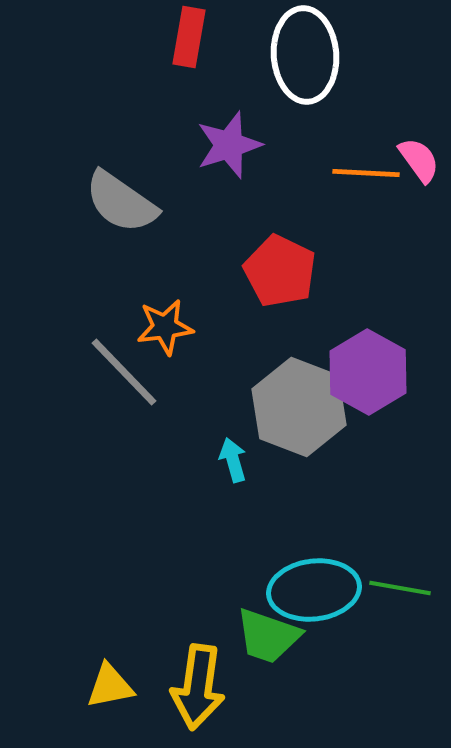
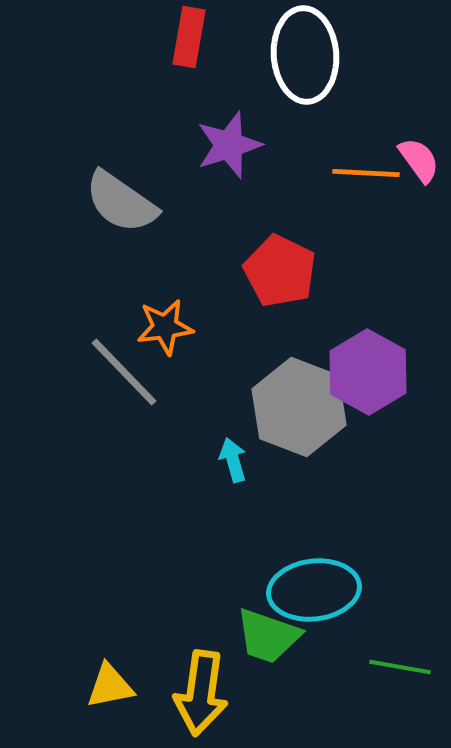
green line: moved 79 px down
yellow arrow: moved 3 px right, 6 px down
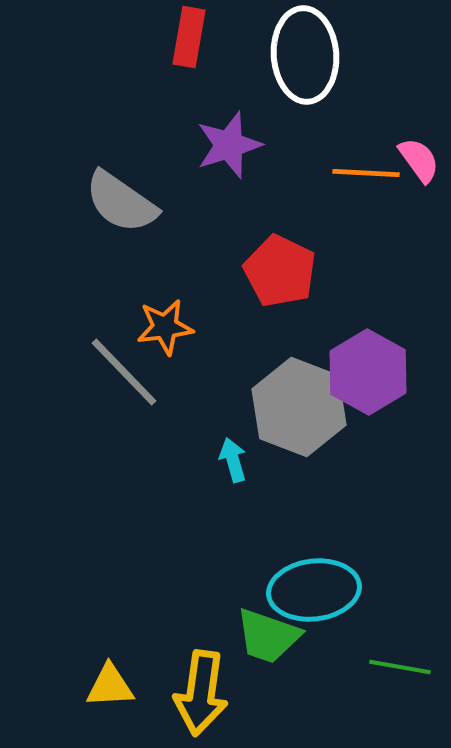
yellow triangle: rotated 8 degrees clockwise
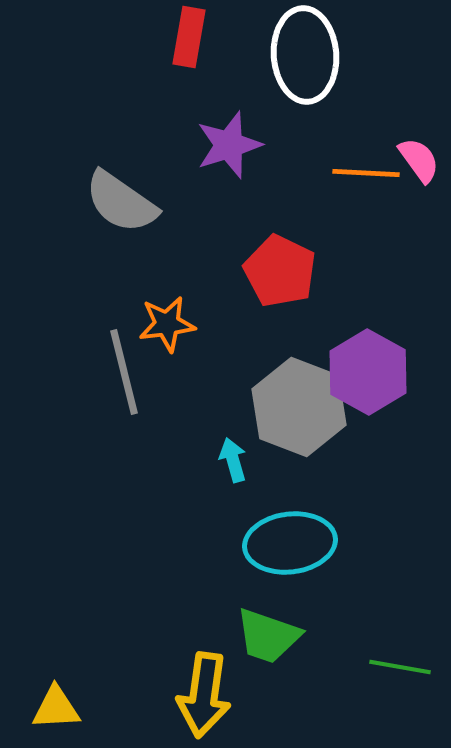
orange star: moved 2 px right, 3 px up
gray line: rotated 30 degrees clockwise
cyan ellipse: moved 24 px left, 47 px up
yellow triangle: moved 54 px left, 22 px down
yellow arrow: moved 3 px right, 2 px down
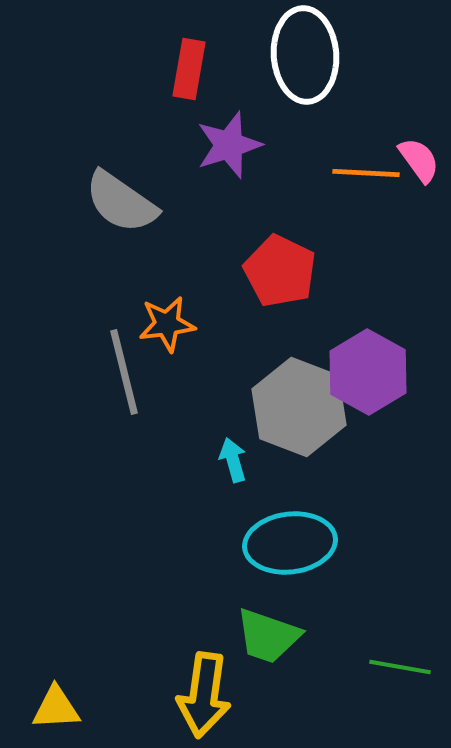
red rectangle: moved 32 px down
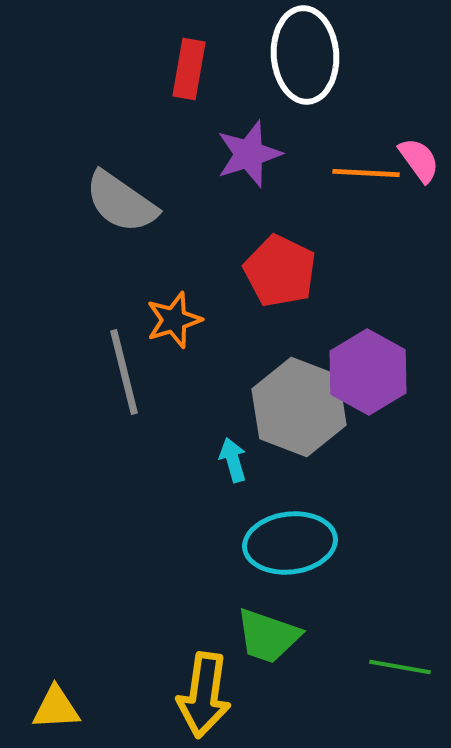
purple star: moved 20 px right, 9 px down
orange star: moved 7 px right, 4 px up; rotated 10 degrees counterclockwise
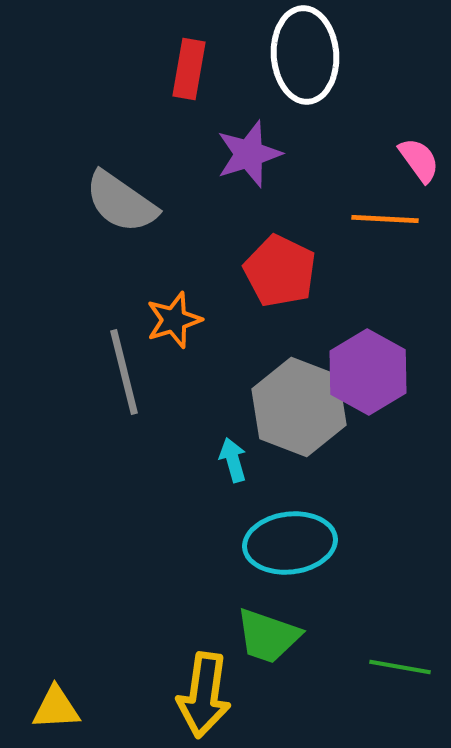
orange line: moved 19 px right, 46 px down
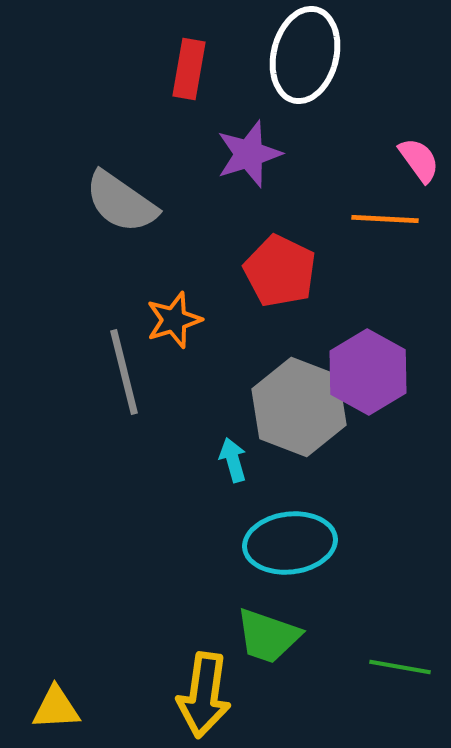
white ellipse: rotated 18 degrees clockwise
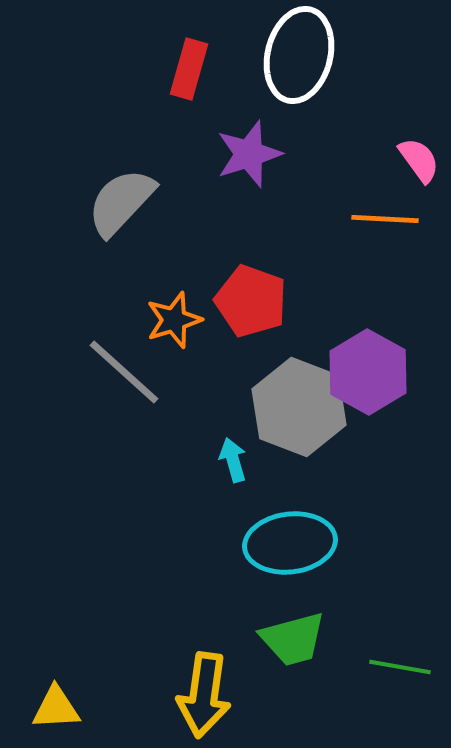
white ellipse: moved 6 px left
red rectangle: rotated 6 degrees clockwise
gray semicircle: rotated 98 degrees clockwise
red pentagon: moved 29 px left, 30 px down; rotated 6 degrees counterclockwise
gray line: rotated 34 degrees counterclockwise
green trapezoid: moved 25 px right, 3 px down; rotated 34 degrees counterclockwise
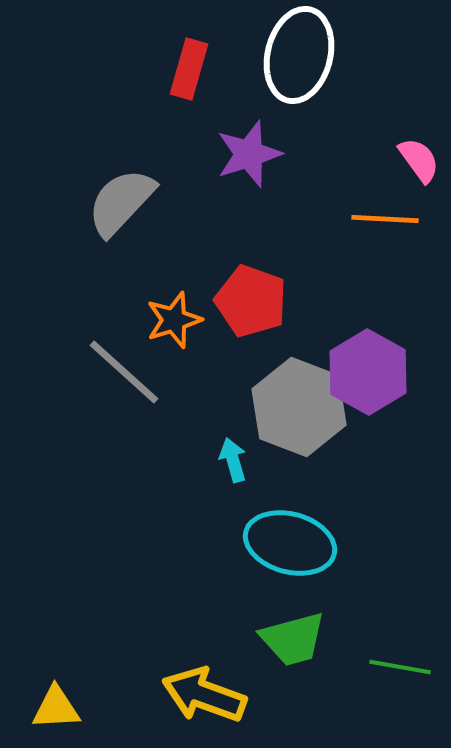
cyan ellipse: rotated 22 degrees clockwise
yellow arrow: rotated 102 degrees clockwise
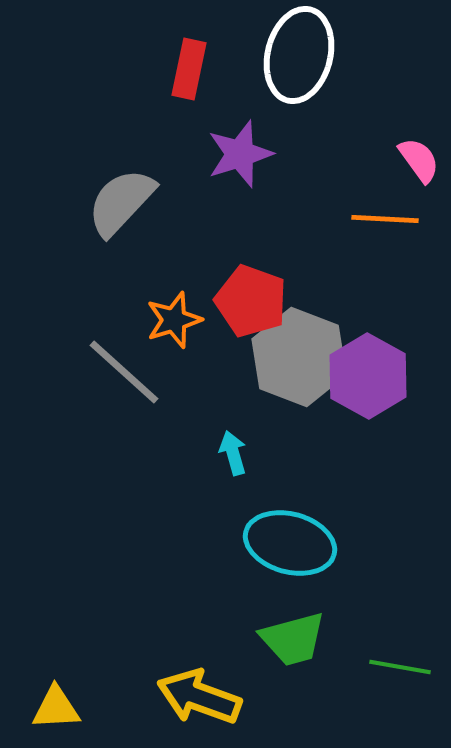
red rectangle: rotated 4 degrees counterclockwise
purple star: moved 9 px left
purple hexagon: moved 4 px down
gray hexagon: moved 50 px up
cyan arrow: moved 7 px up
yellow arrow: moved 5 px left, 2 px down
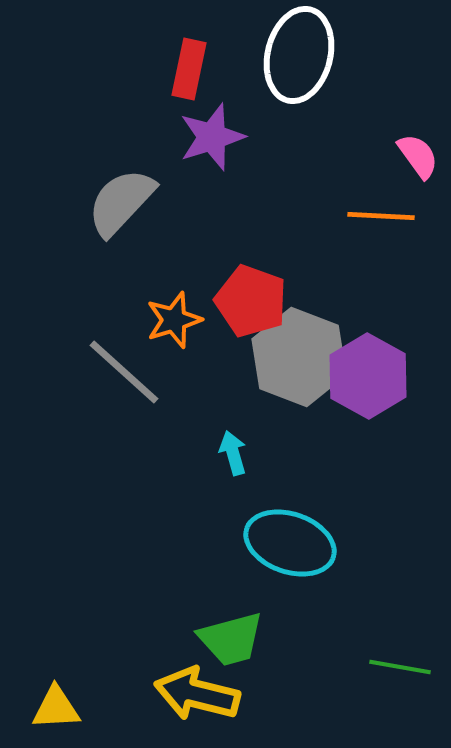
purple star: moved 28 px left, 17 px up
pink semicircle: moved 1 px left, 4 px up
orange line: moved 4 px left, 3 px up
cyan ellipse: rotated 4 degrees clockwise
green trapezoid: moved 62 px left
yellow arrow: moved 2 px left, 3 px up; rotated 6 degrees counterclockwise
